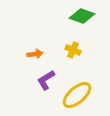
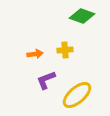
yellow cross: moved 8 px left; rotated 28 degrees counterclockwise
purple L-shape: rotated 10 degrees clockwise
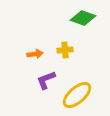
green diamond: moved 1 px right, 2 px down
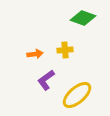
purple L-shape: rotated 15 degrees counterclockwise
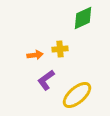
green diamond: rotated 45 degrees counterclockwise
yellow cross: moved 5 px left, 1 px up
orange arrow: moved 1 px down
